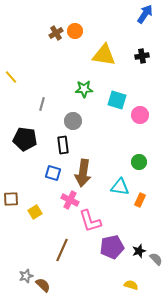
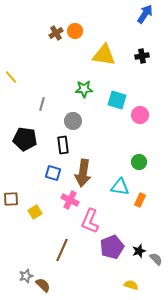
pink L-shape: rotated 40 degrees clockwise
purple pentagon: rotated 10 degrees counterclockwise
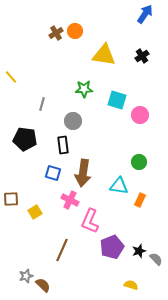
black cross: rotated 24 degrees counterclockwise
cyan triangle: moved 1 px left, 1 px up
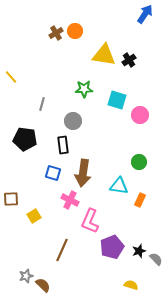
black cross: moved 13 px left, 4 px down
yellow square: moved 1 px left, 4 px down
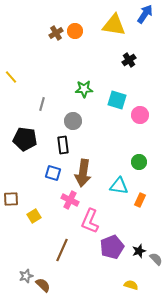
yellow triangle: moved 10 px right, 30 px up
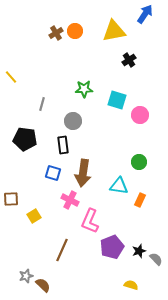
yellow triangle: moved 6 px down; rotated 20 degrees counterclockwise
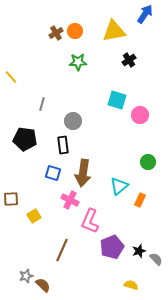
green star: moved 6 px left, 27 px up
green circle: moved 9 px right
cyan triangle: rotated 48 degrees counterclockwise
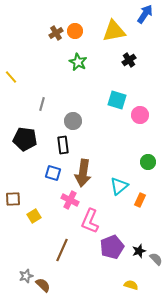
green star: rotated 30 degrees clockwise
brown square: moved 2 px right
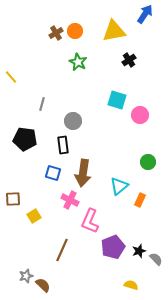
purple pentagon: moved 1 px right
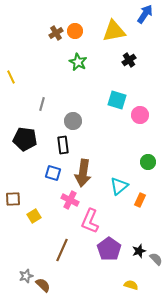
yellow line: rotated 16 degrees clockwise
purple pentagon: moved 4 px left, 2 px down; rotated 15 degrees counterclockwise
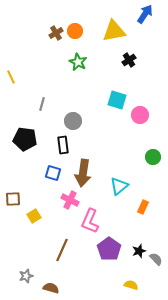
green circle: moved 5 px right, 5 px up
orange rectangle: moved 3 px right, 7 px down
brown semicircle: moved 8 px right, 3 px down; rotated 28 degrees counterclockwise
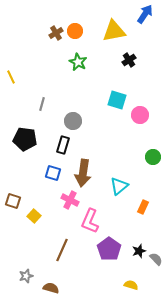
black rectangle: rotated 24 degrees clockwise
brown square: moved 2 px down; rotated 21 degrees clockwise
yellow square: rotated 16 degrees counterclockwise
